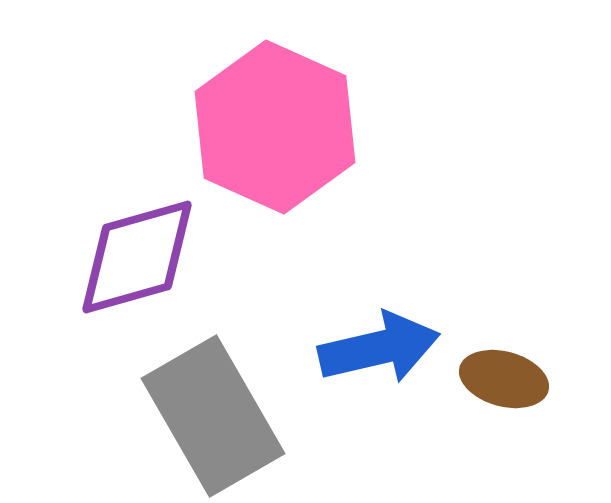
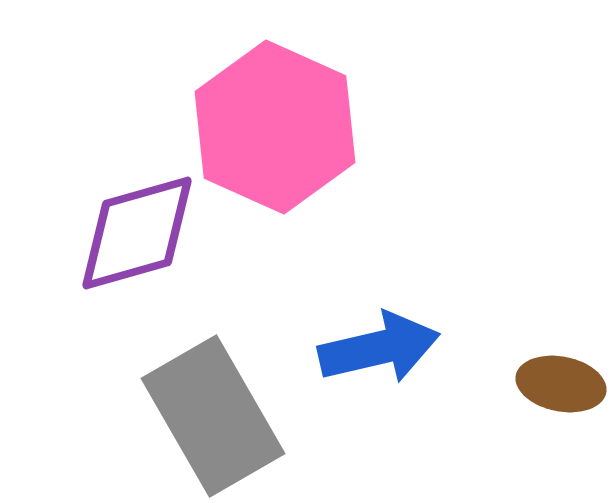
purple diamond: moved 24 px up
brown ellipse: moved 57 px right, 5 px down; rotated 4 degrees counterclockwise
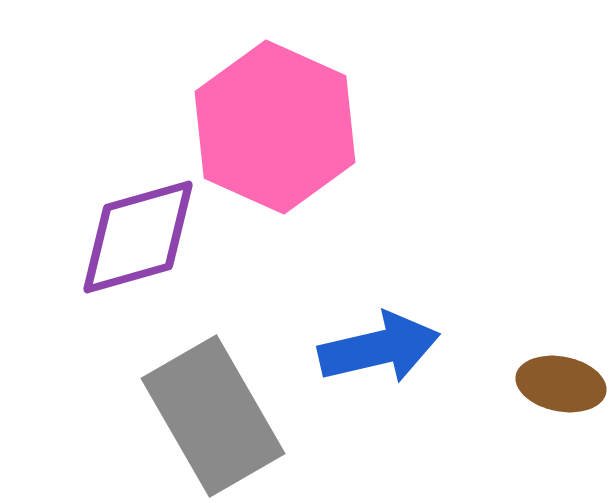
purple diamond: moved 1 px right, 4 px down
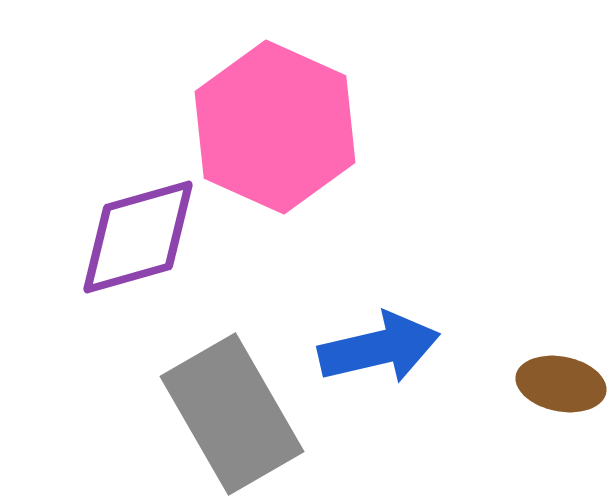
gray rectangle: moved 19 px right, 2 px up
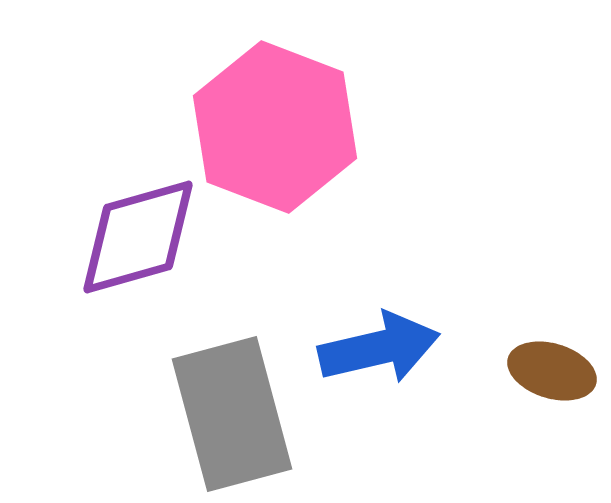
pink hexagon: rotated 3 degrees counterclockwise
brown ellipse: moved 9 px left, 13 px up; rotated 6 degrees clockwise
gray rectangle: rotated 15 degrees clockwise
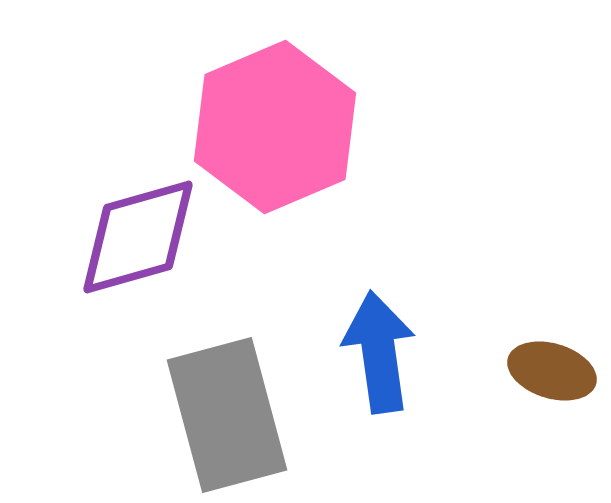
pink hexagon: rotated 16 degrees clockwise
blue arrow: moved 4 px down; rotated 85 degrees counterclockwise
gray rectangle: moved 5 px left, 1 px down
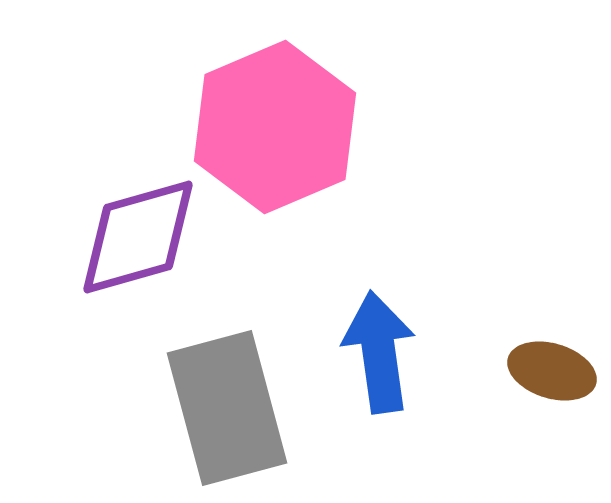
gray rectangle: moved 7 px up
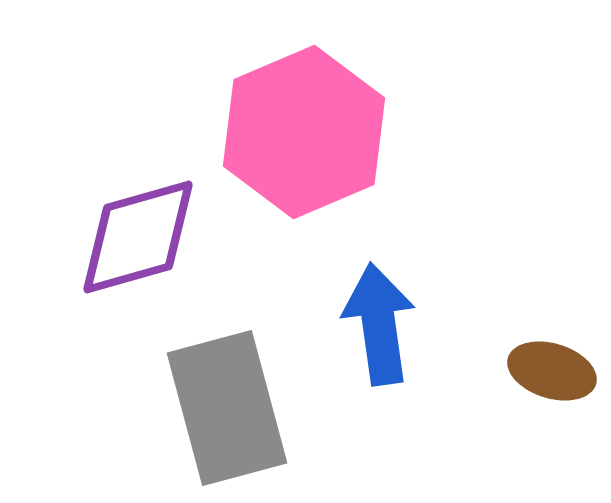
pink hexagon: moved 29 px right, 5 px down
blue arrow: moved 28 px up
